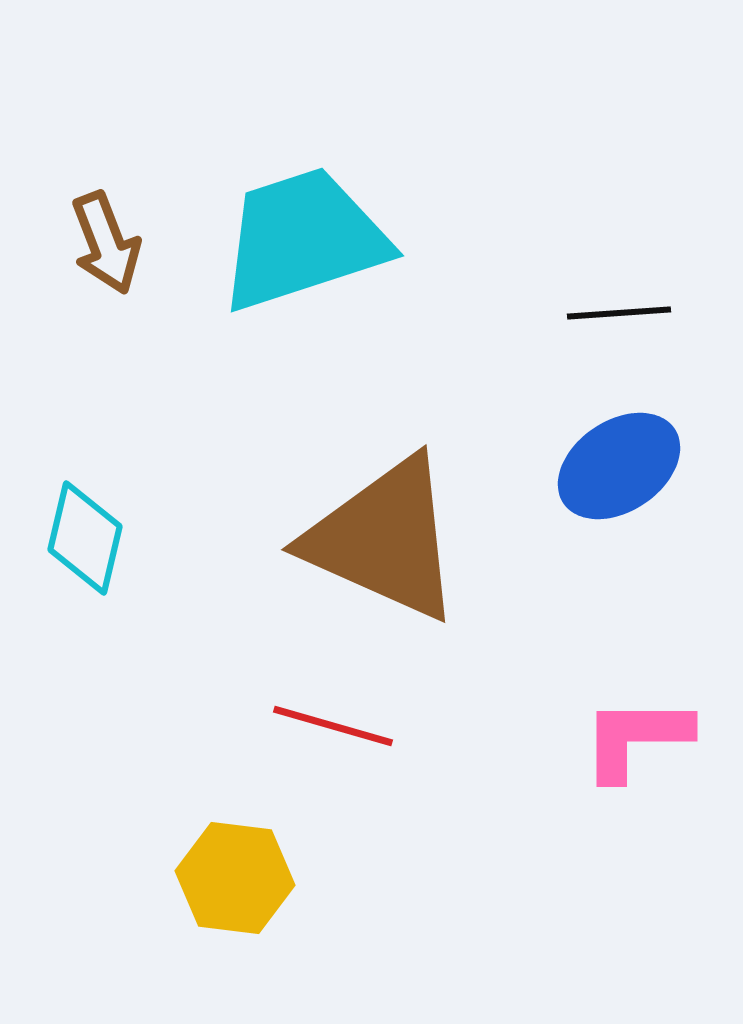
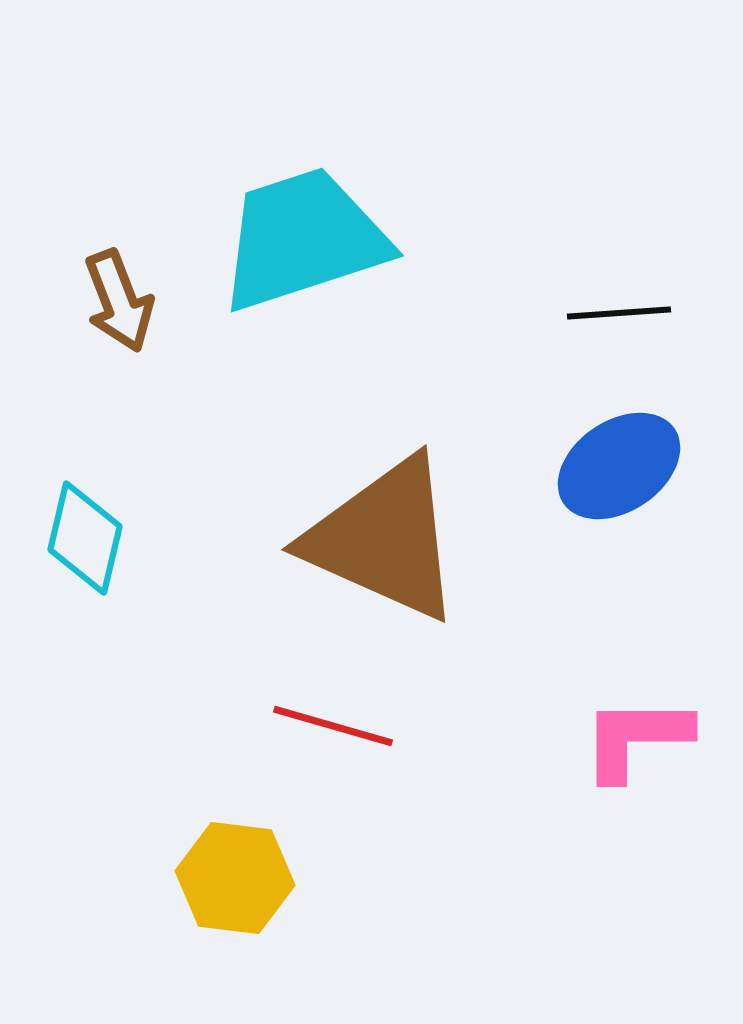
brown arrow: moved 13 px right, 58 px down
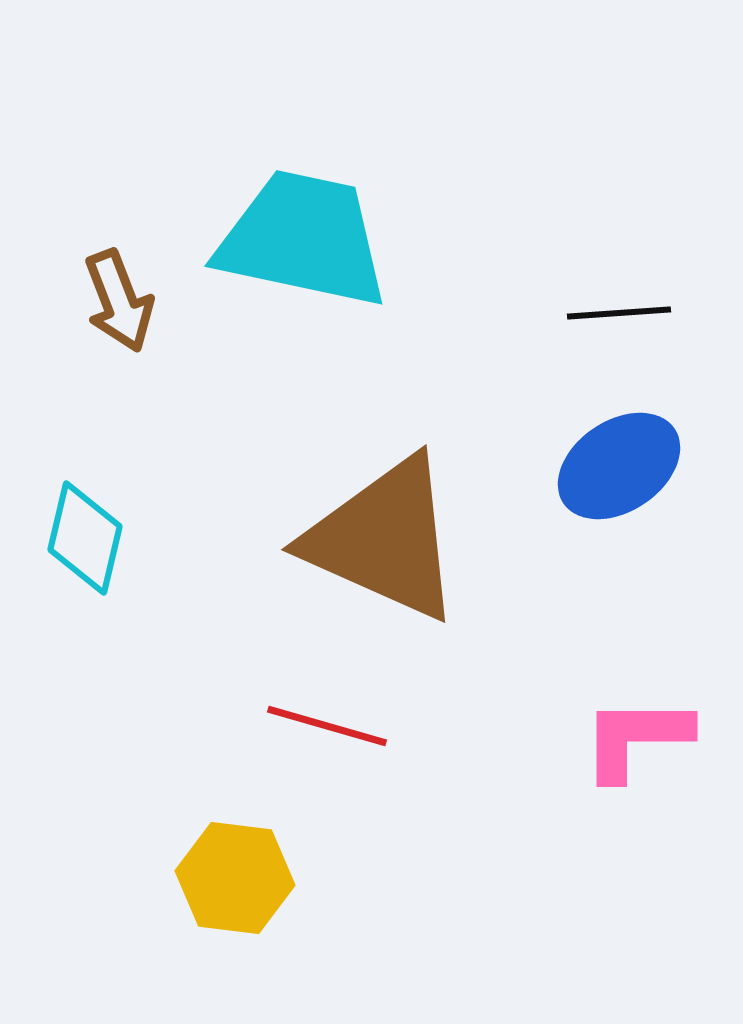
cyan trapezoid: rotated 30 degrees clockwise
red line: moved 6 px left
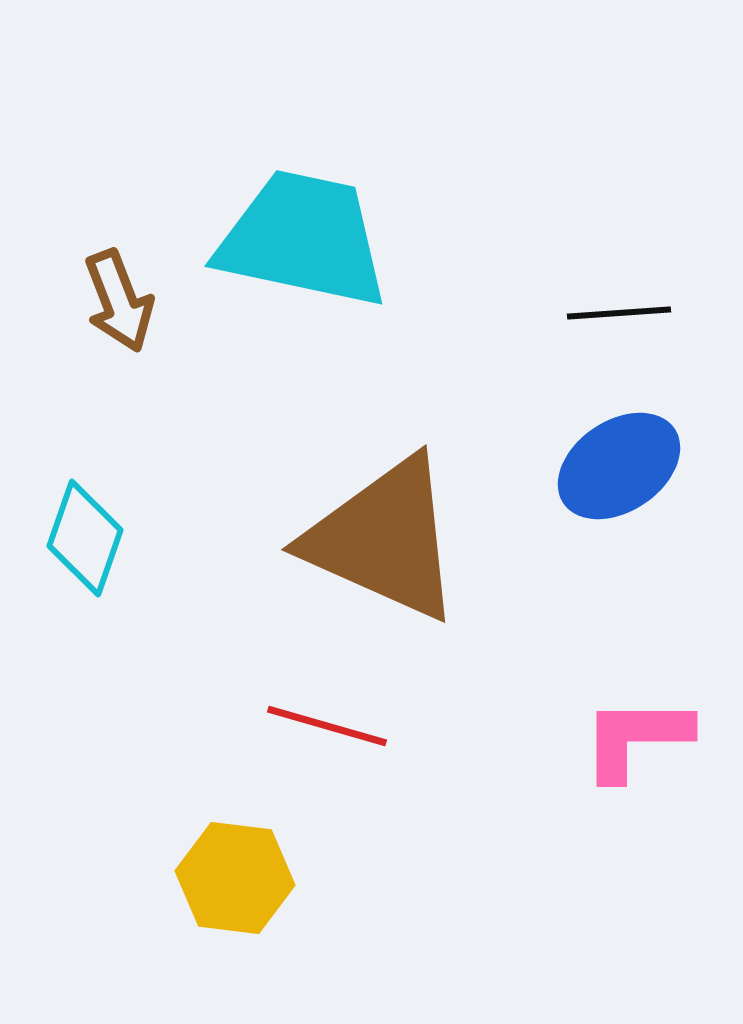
cyan diamond: rotated 6 degrees clockwise
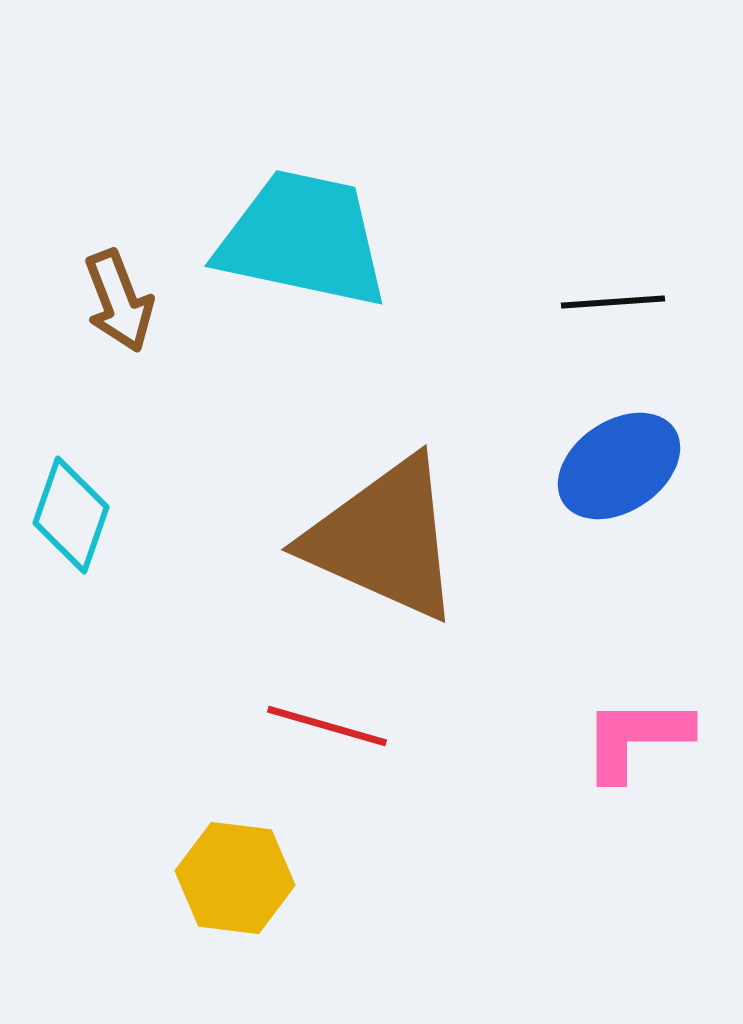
black line: moved 6 px left, 11 px up
cyan diamond: moved 14 px left, 23 px up
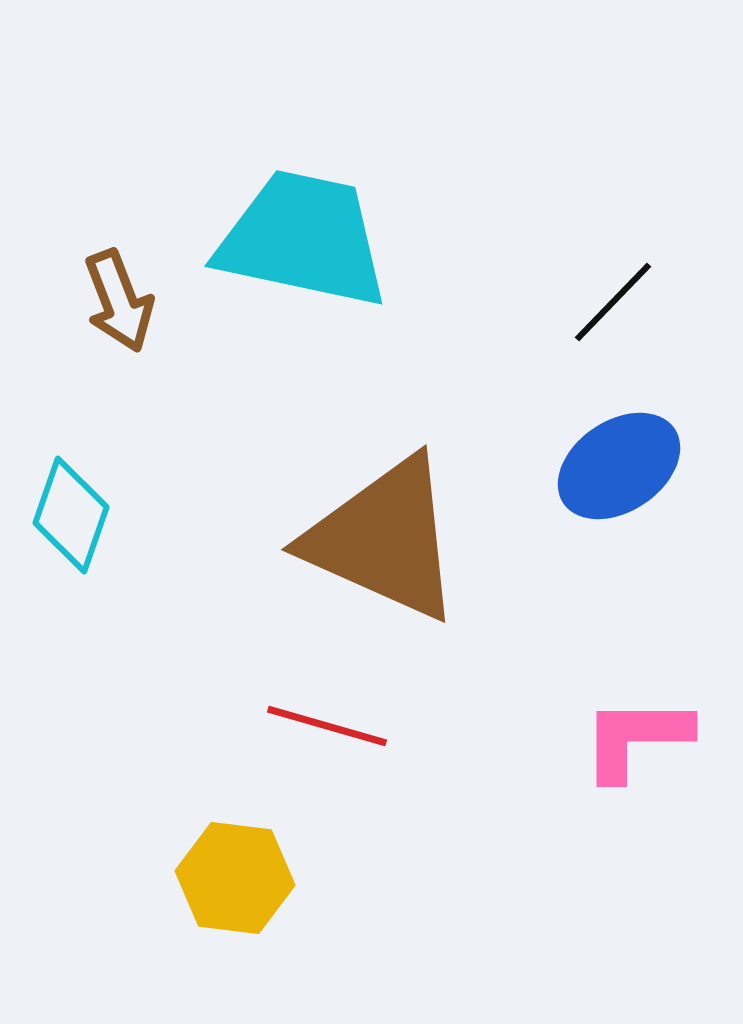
black line: rotated 42 degrees counterclockwise
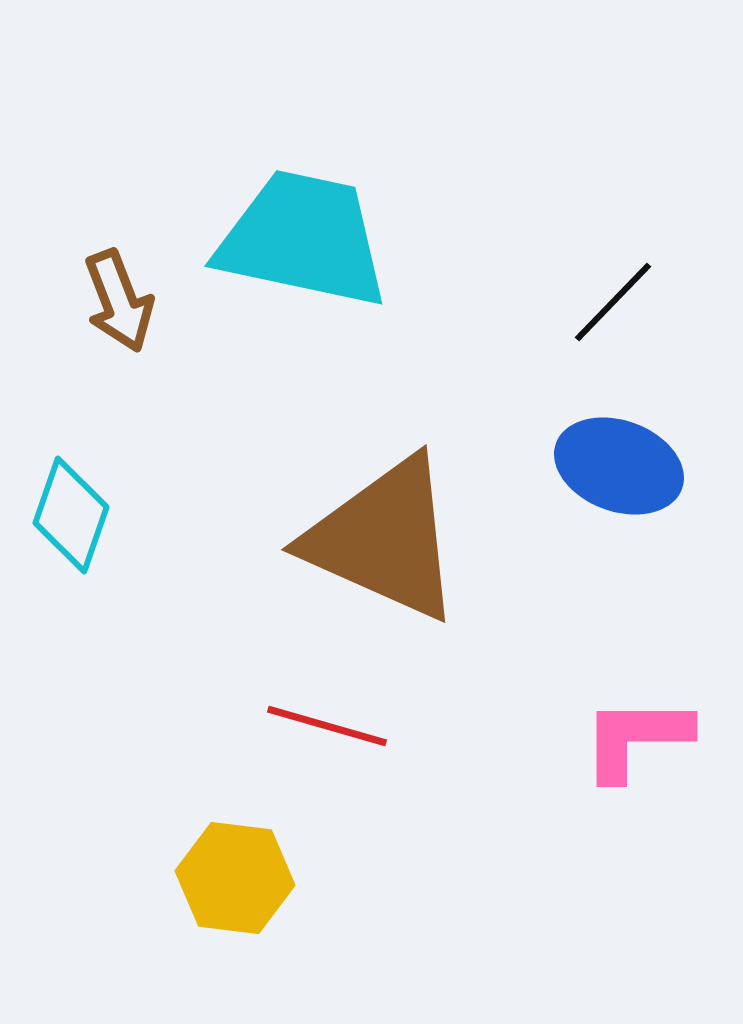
blue ellipse: rotated 54 degrees clockwise
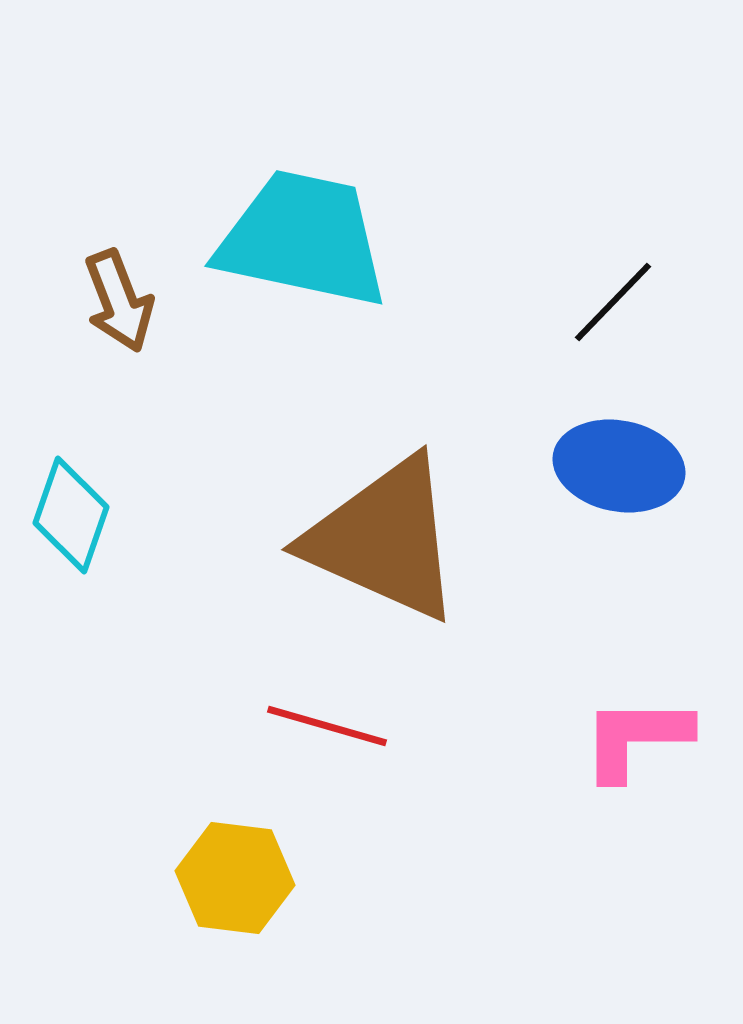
blue ellipse: rotated 9 degrees counterclockwise
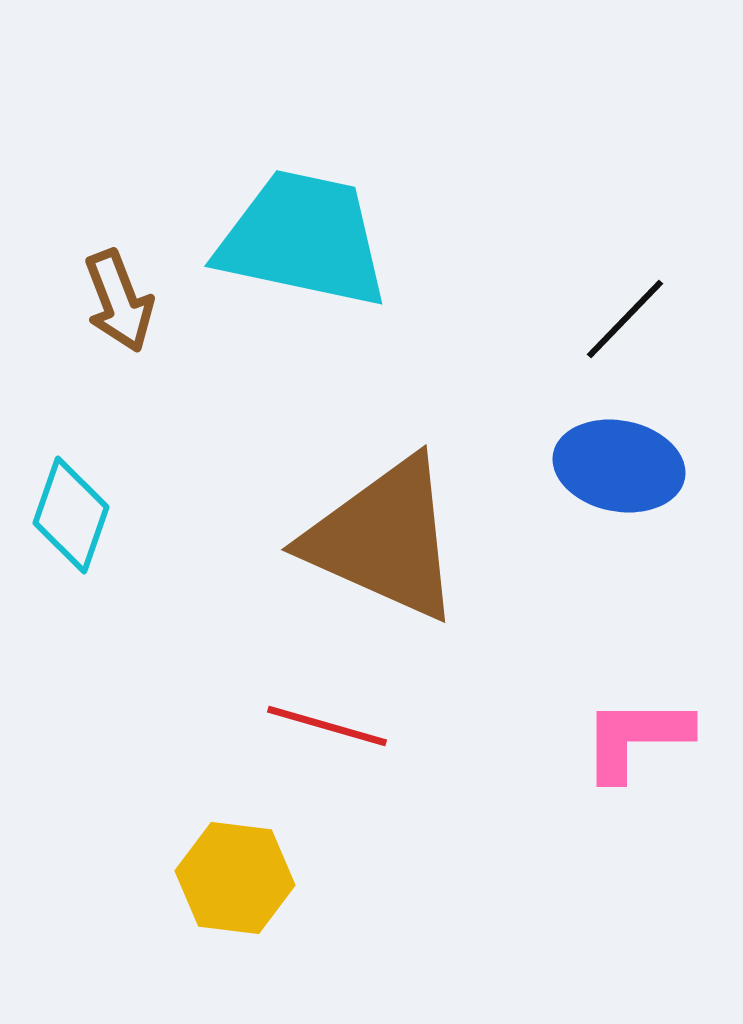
black line: moved 12 px right, 17 px down
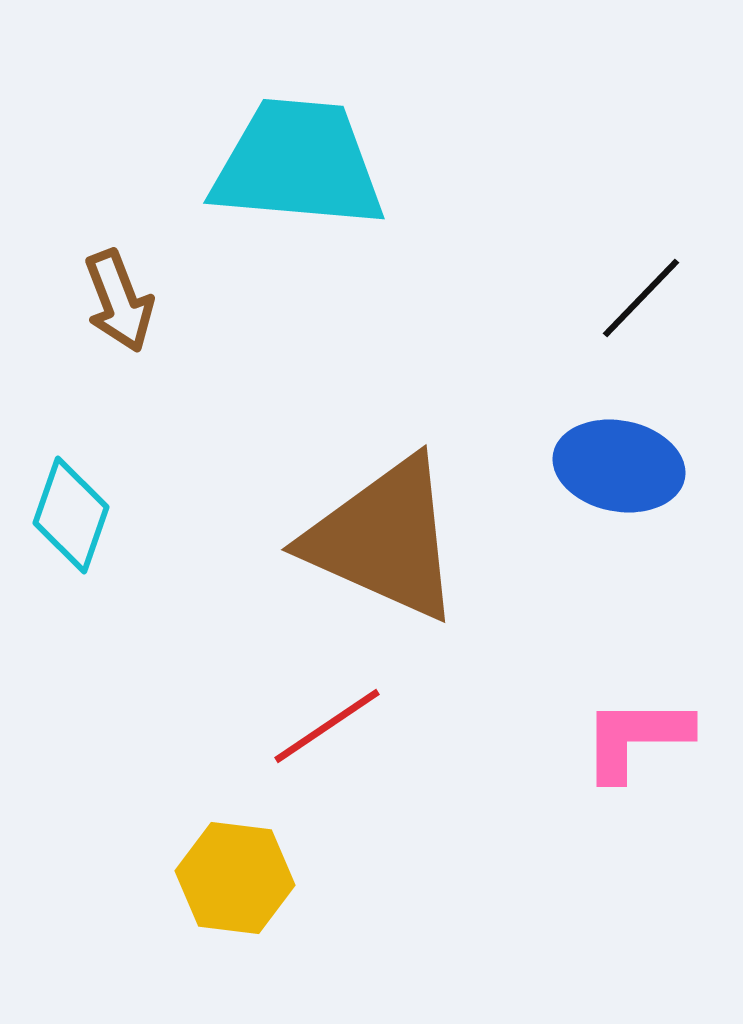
cyan trapezoid: moved 5 px left, 75 px up; rotated 7 degrees counterclockwise
black line: moved 16 px right, 21 px up
red line: rotated 50 degrees counterclockwise
